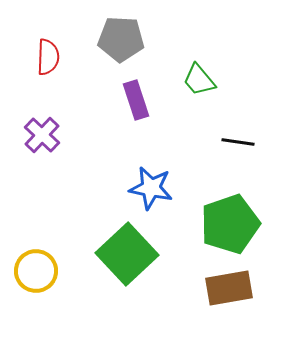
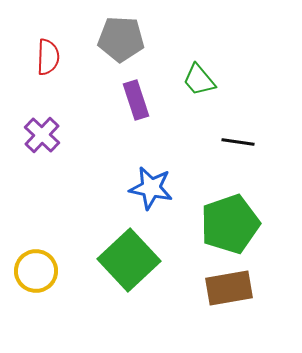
green square: moved 2 px right, 6 px down
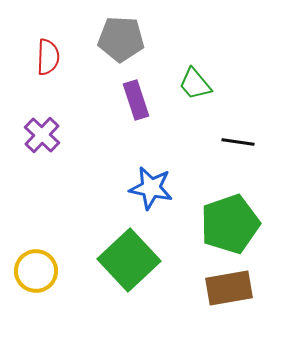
green trapezoid: moved 4 px left, 4 px down
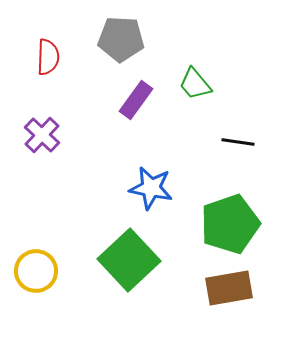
purple rectangle: rotated 54 degrees clockwise
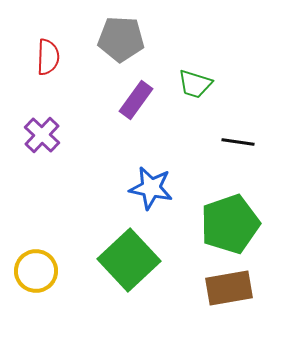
green trapezoid: rotated 33 degrees counterclockwise
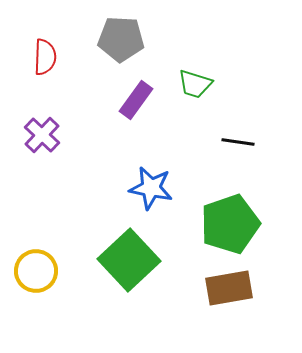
red semicircle: moved 3 px left
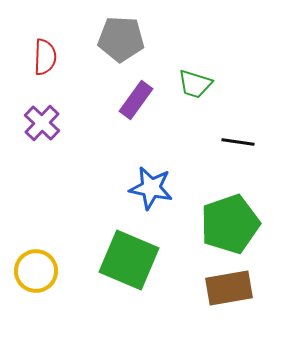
purple cross: moved 12 px up
green square: rotated 24 degrees counterclockwise
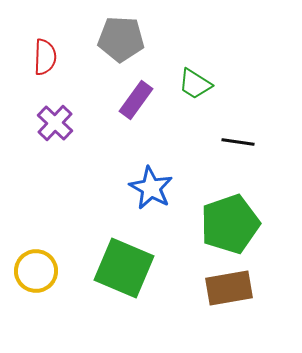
green trapezoid: rotated 15 degrees clockwise
purple cross: moved 13 px right
blue star: rotated 18 degrees clockwise
green square: moved 5 px left, 8 px down
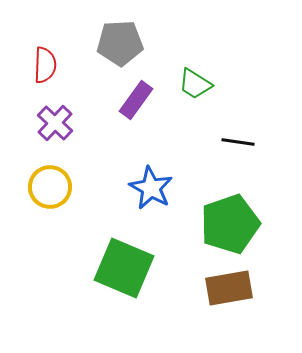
gray pentagon: moved 1 px left, 4 px down; rotated 6 degrees counterclockwise
red semicircle: moved 8 px down
yellow circle: moved 14 px right, 84 px up
